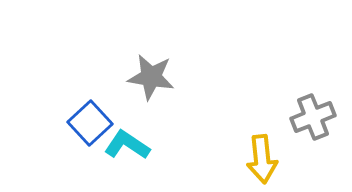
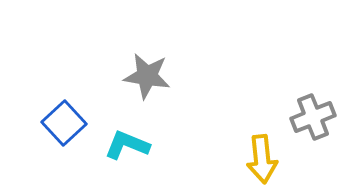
gray star: moved 4 px left, 1 px up
blue square: moved 26 px left
cyan L-shape: rotated 12 degrees counterclockwise
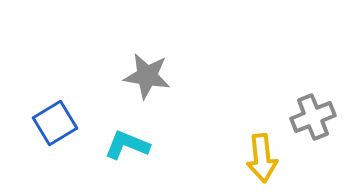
blue square: moved 9 px left; rotated 12 degrees clockwise
yellow arrow: moved 1 px up
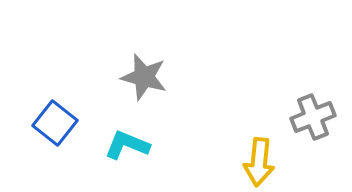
gray star: moved 3 px left, 1 px down; rotated 6 degrees clockwise
blue square: rotated 21 degrees counterclockwise
yellow arrow: moved 3 px left, 4 px down; rotated 12 degrees clockwise
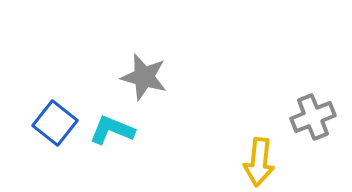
cyan L-shape: moved 15 px left, 15 px up
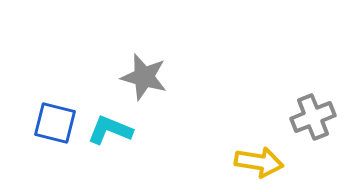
blue square: rotated 24 degrees counterclockwise
cyan L-shape: moved 2 px left
yellow arrow: rotated 87 degrees counterclockwise
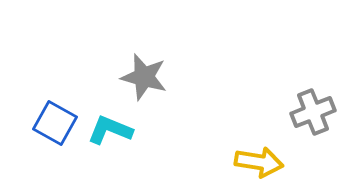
gray cross: moved 5 px up
blue square: rotated 15 degrees clockwise
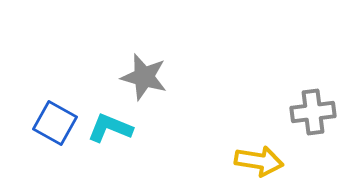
gray cross: rotated 15 degrees clockwise
cyan L-shape: moved 2 px up
yellow arrow: moved 1 px up
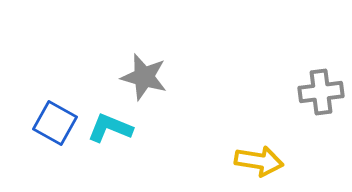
gray cross: moved 8 px right, 20 px up
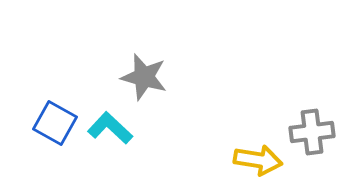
gray cross: moved 9 px left, 40 px down
cyan L-shape: rotated 21 degrees clockwise
yellow arrow: moved 1 px left, 1 px up
